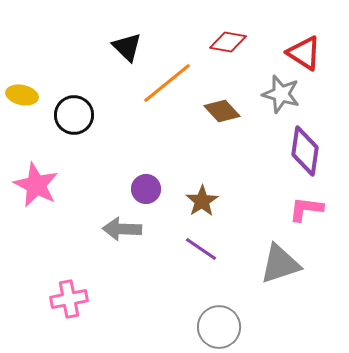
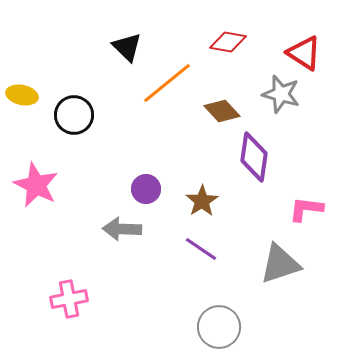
purple diamond: moved 51 px left, 6 px down
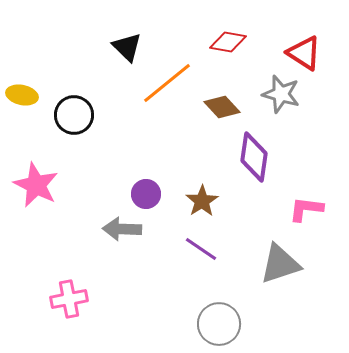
brown diamond: moved 4 px up
purple circle: moved 5 px down
gray circle: moved 3 px up
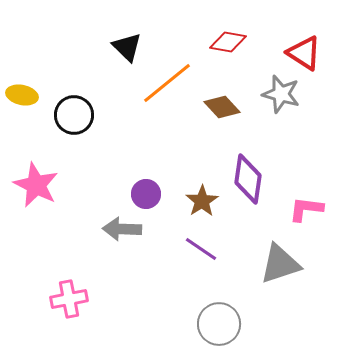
purple diamond: moved 6 px left, 22 px down
